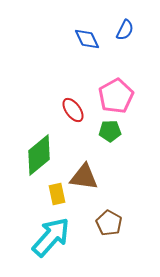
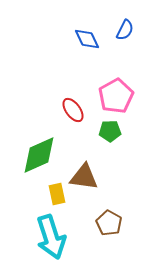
green diamond: rotated 15 degrees clockwise
cyan arrow: rotated 120 degrees clockwise
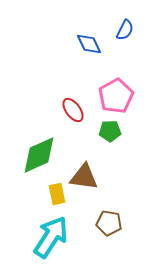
blue diamond: moved 2 px right, 5 px down
brown pentagon: rotated 20 degrees counterclockwise
cyan arrow: rotated 129 degrees counterclockwise
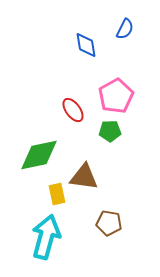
blue semicircle: moved 1 px up
blue diamond: moved 3 px left, 1 px down; rotated 16 degrees clockwise
green diamond: rotated 12 degrees clockwise
cyan arrow: moved 5 px left; rotated 18 degrees counterclockwise
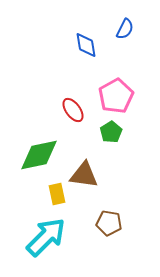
green pentagon: moved 1 px right, 1 px down; rotated 30 degrees counterclockwise
brown triangle: moved 2 px up
cyan arrow: rotated 30 degrees clockwise
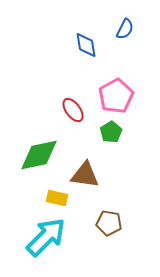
brown triangle: moved 1 px right
yellow rectangle: moved 4 px down; rotated 65 degrees counterclockwise
